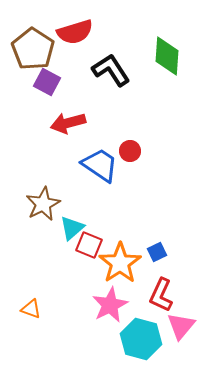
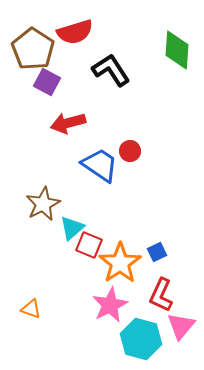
green diamond: moved 10 px right, 6 px up
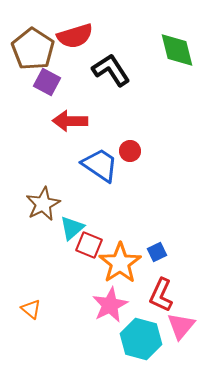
red semicircle: moved 4 px down
green diamond: rotated 18 degrees counterclockwise
red arrow: moved 2 px right, 2 px up; rotated 16 degrees clockwise
orange triangle: rotated 20 degrees clockwise
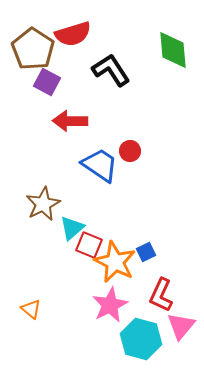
red semicircle: moved 2 px left, 2 px up
green diamond: moved 4 px left; rotated 9 degrees clockwise
blue square: moved 11 px left
orange star: moved 5 px left, 1 px up; rotated 12 degrees counterclockwise
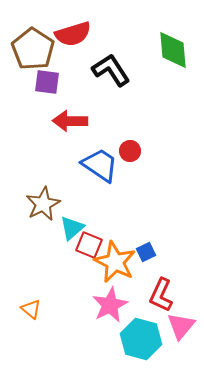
purple square: rotated 20 degrees counterclockwise
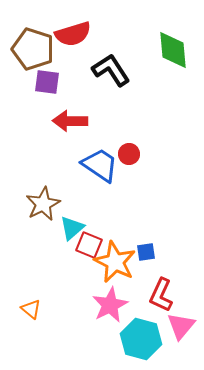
brown pentagon: rotated 15 degrees counterclockwise
red circle: moved 1 px left, 3 px down
blue square: rotated 18 degrees clockwise
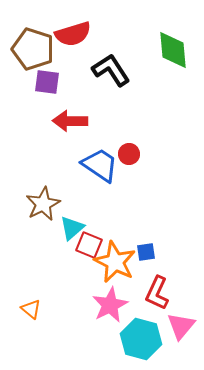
red L-shape: moved 4 px left, 2 px up
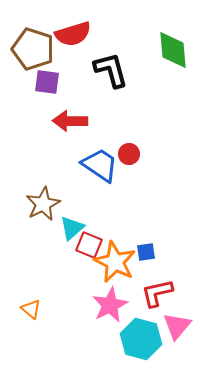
black L-shape: rotated 18 degrees clockwise
red L-shape: rotated 52 degrees clockwise
pink triangle: moved 4 px left
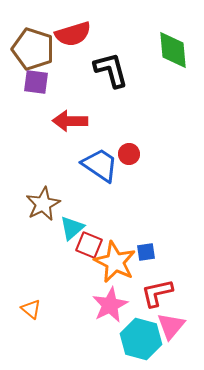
purple square: moved 11 px left
pink triangle: moved 6 px left
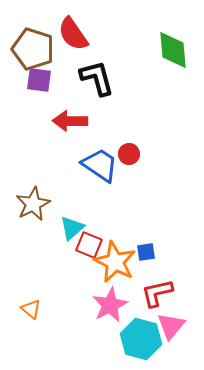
red semicircle: rotated 72 degrees clockwise
black L-shape: moved 14 px left, 8 px down
purple square: moved 3 px right, 2 px up
brown star: moved 10 px left
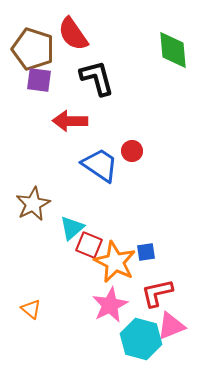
red circle: moved 3 px right, 3 px up
pink triangle: rotated 28 degrees clockwise
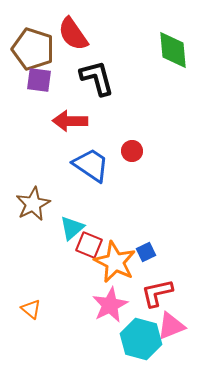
blue trapezoid: moved 9 px left
blue square: rotated 18 degrees counterclockwise
